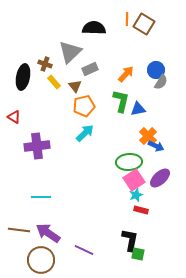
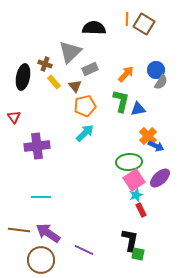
orange pentagon: moved 1 px right
red triangle: rotated 24 degrees clockwise
red rectangle: rotated 48 degrees clockwise
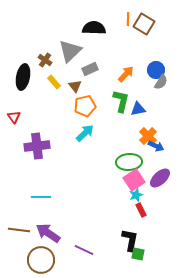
orange line: moved 1 px right
gray triangle: moved 1 px up
brown cross: moved 4 px up; rotated 16 degrees clockwise
